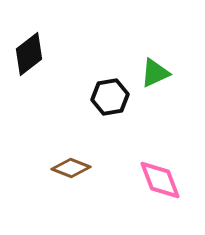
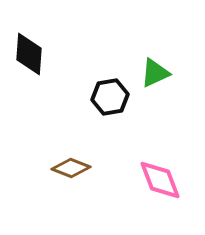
black diamond: rotated 48 degrees counterclockwise
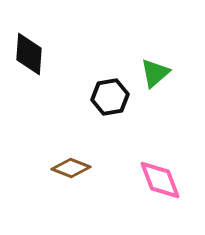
green triangle: rotated 16 degrees counterclockwise
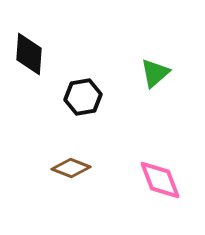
black hexagon: moved 27 px left
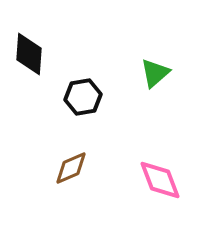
brown diamond: rotated 45 degrees counterclockwise
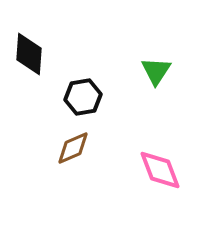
green triangle: moved 1 px right, 2 px up; rotated 16 degrees counterclockwise
brown diamond: moved 2 px right, 20 px up
pink diamond: moved 10 px up
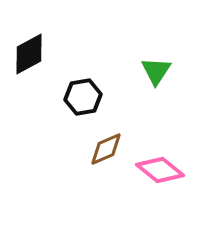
black diamond: rotated 57 degrees clockwise
brown diamond: moved 33 px right, 1 px down
pink diamond: rotated 30 degrees counterclockwise
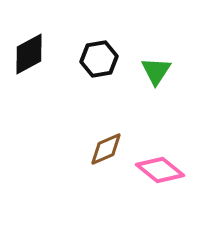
black hexagon: moved 16 px right, 38 px up
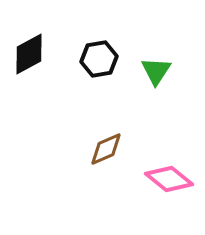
pink diamond: moved 9 px right, 9 px down
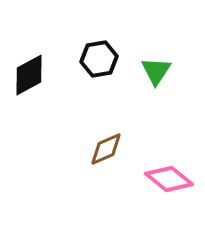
black diamond: moved 21 px down
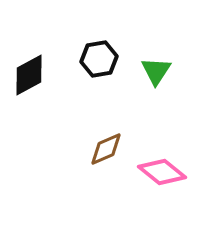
pink diamond: moved 7 px left, 7 px up
